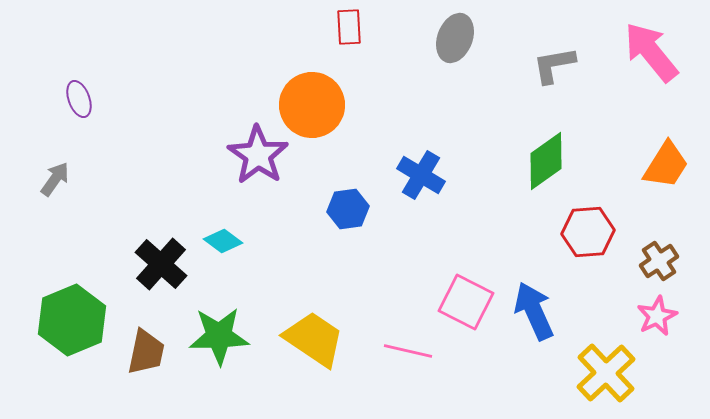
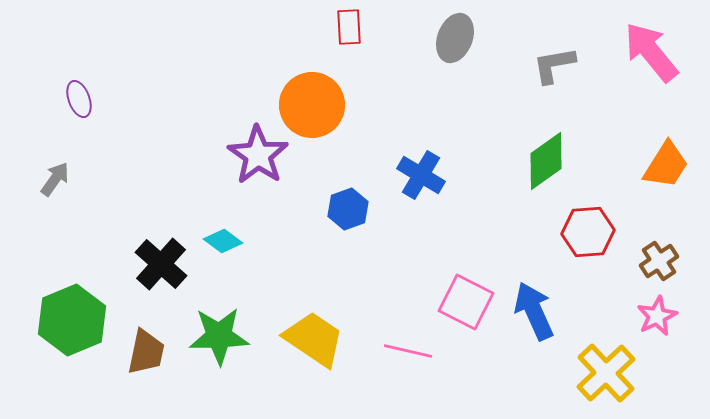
blue hexagon: rotated 12 degrees counterclockwise
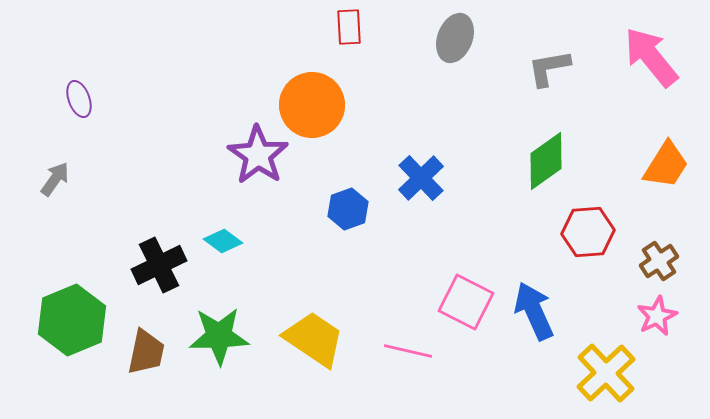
pink arrow: moved 5 px down
gray L-shape: moved 5 px left, 3 px down
blue cross: moved 3 px down; rotated 15 degrees clockwise
black cross: moved 2 px left, 1 px down; rotated 22 degrees clockwise
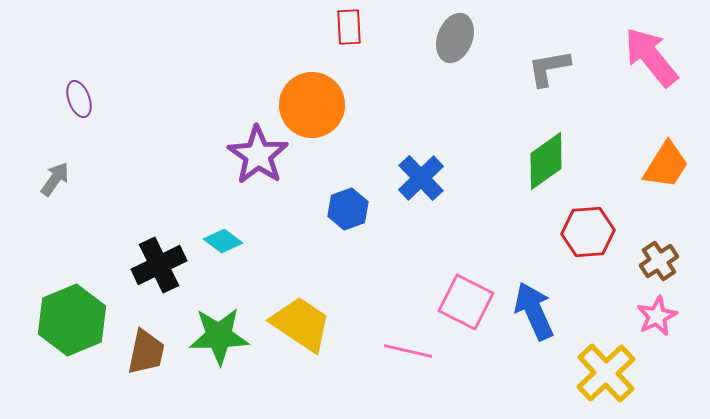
yellow trapezoid: moved 13 px left, 15 px up
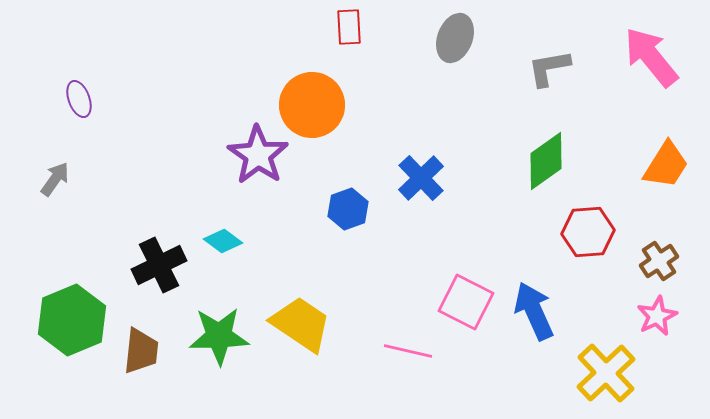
brown trapezoid: moved 5 px left, 1 px up; rotated 6 degrees counterclockwise
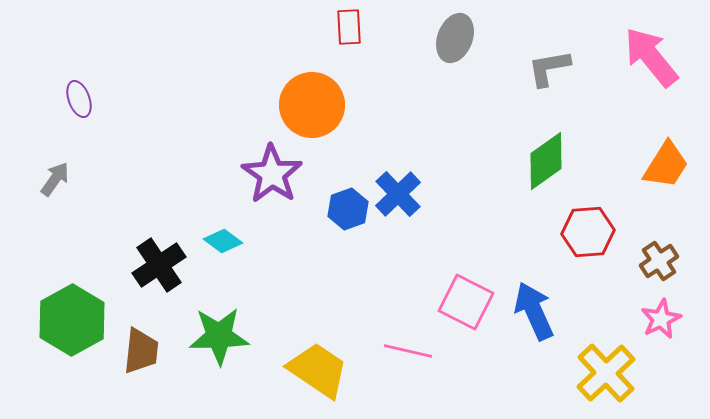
purple star: moved 14 px right, 19 px down
blue cross: moved 23 px left, 16 px down
black cross: rotated 8 degrees counterclockwise
pink star: moved 4 px right, 3 px down
green hexagon: rotated 6 degrees counterclockwise
yellow trapezoid: moved 17 px right, 46 px down
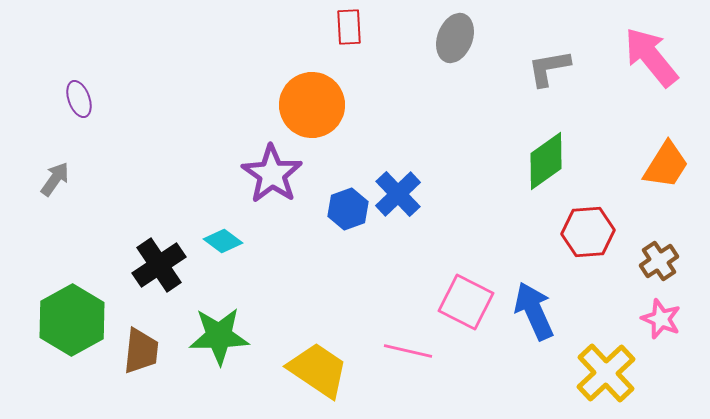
pink star: rotated 24 degrees counterclockwise
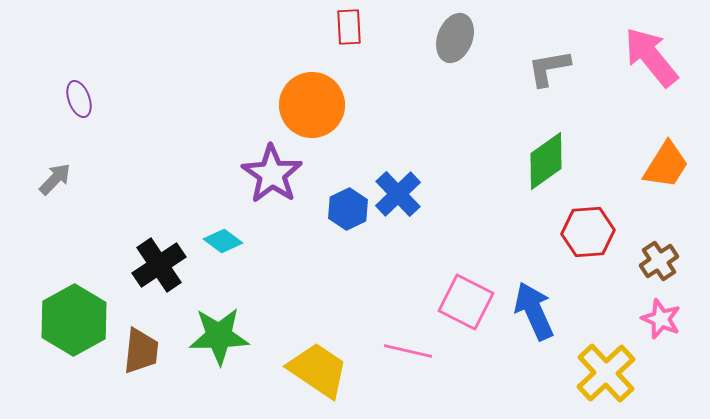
gray arrow: rotated 9 degrees clockwise
blue hexagon: rotated 6 degrees counterclockwise
green hexagon: moved 2 px right
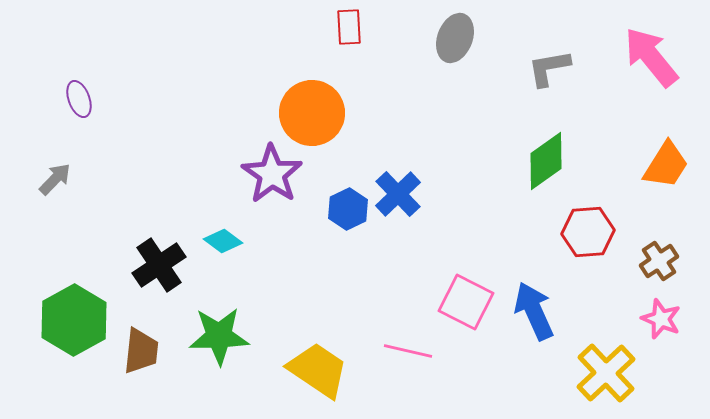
orange circle: moved 8 px down
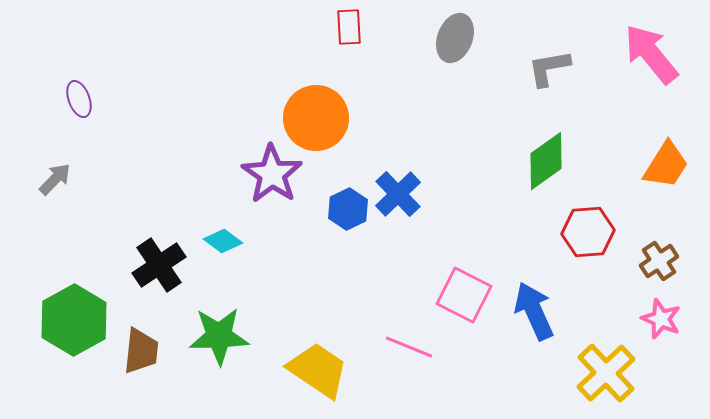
pink arrow: moved 3 px up
orange circle: moved 4 px right, 5 px down
pink square: moved 2 px left, 7 px up
pink line: moved 1 px right, 4 px up; rotated 9 degrees clockwise
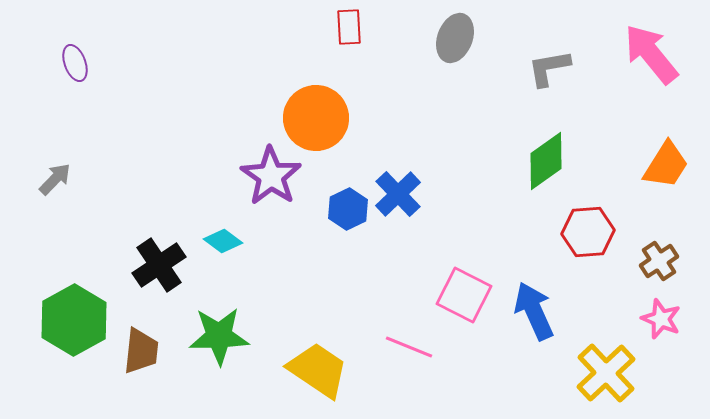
purple ellipse: moved 4 px left, 36 px up
purple star: moved 1 px left, 2 px down
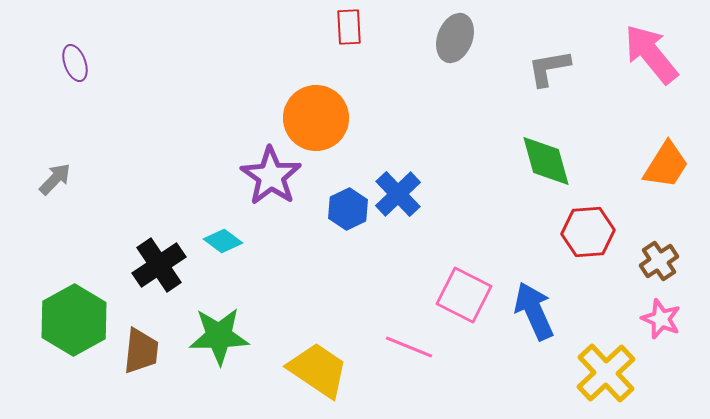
green diamond: rotated 70 degrees counterclockwise
